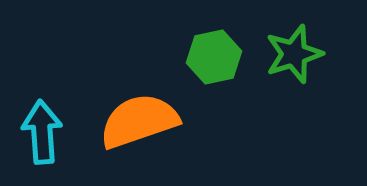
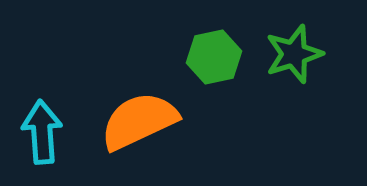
orange semicircle: rotated 6 degrees counterclockwise
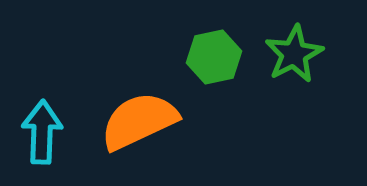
green star: rotated 10 degrees counterclockwise
cyan arrow: rotated 6 degrees clockwise
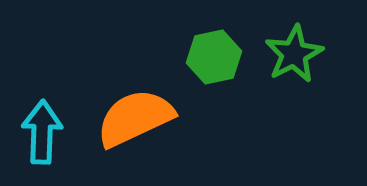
orange semicircle: moved 4 px left, 3 px up
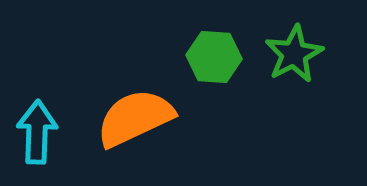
green hexagon: rotated 16 degrees clockwise
cyan arrow: moved 5 px left
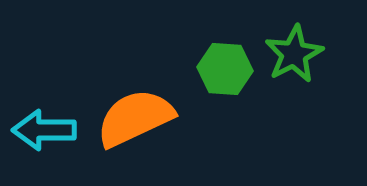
green hexagon: moved 11 px right, 12 px down
cyan arrow: moved 7 px right, 2 px up; rotated 92 degrees counterclockwise
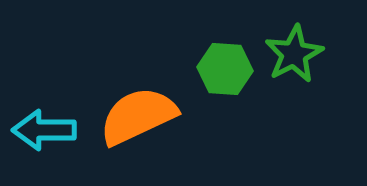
orange semicircle: moved 3 px right, 2 px up
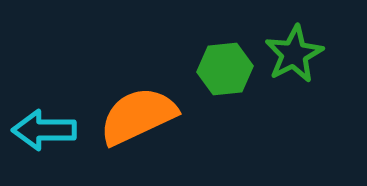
green hexagon: rotated 10 degrees counterclockwise
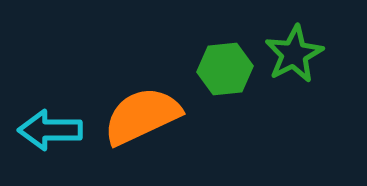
orange semicircle: moved 4 px right
cyan arrow: moved 6 px right
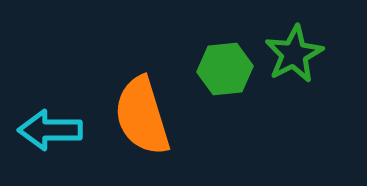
orange semicircle: rotated 82 degrees counterclockwise
